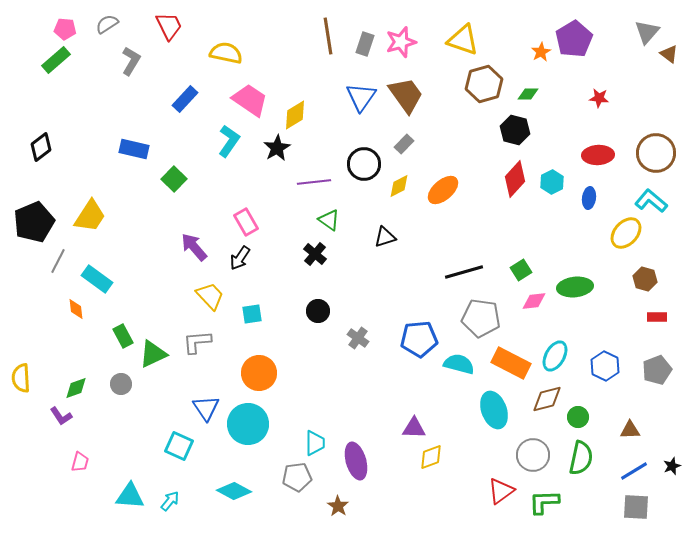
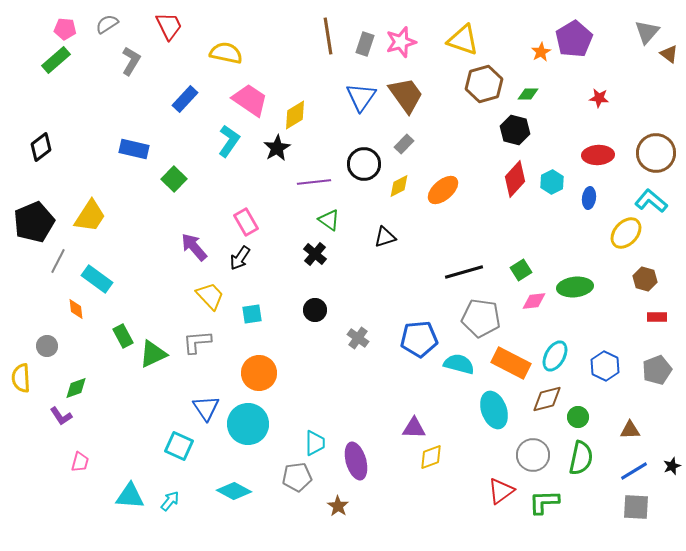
black circle at (318, 311): moved 3 px left, 1 px up
gray circle at (121, 384): moved 74 px left, 38 px up
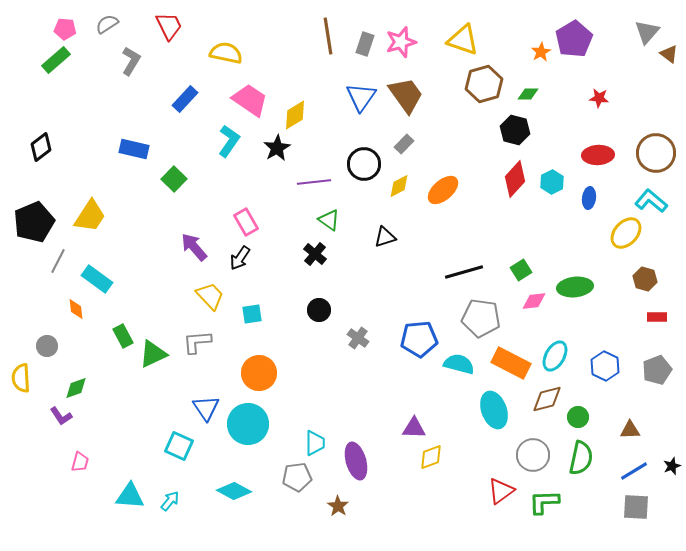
black circle at (315, 310): moved 4 px right
